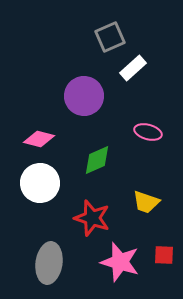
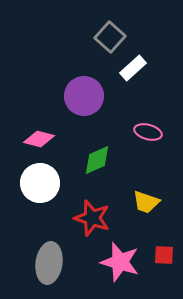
gray square: rotated 24 degrees counterclockwise
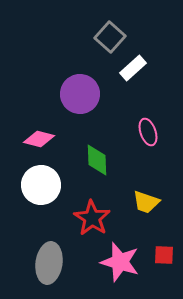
purple circle: moved 4 px left, 2 px up
pink ellipse: rotated 56 degrees clockwise
green diamond: rotated 68 degrees counterclockwise
white circle: moved 1 px right, 2 px down
red star: rotated 15 degrees clockwise
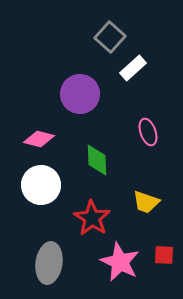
pink star: rotated 9 degrees clockwise
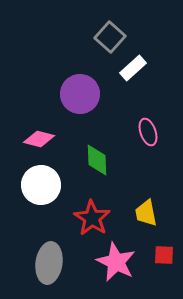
yellow trapezoid: moved 11 px down; rotated 60 degrees clockwise
pink star: moved 4 px left
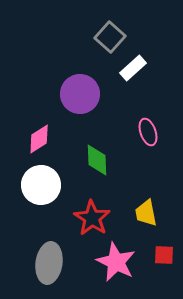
pink diamond: rotated 48 degrees counterclockwise
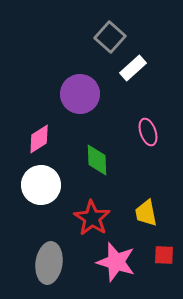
pink star: rotated 9 degrees counterclockwise
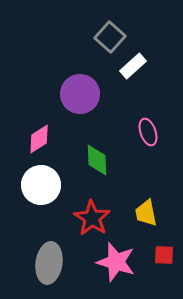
white rectangle: moved 2 px up
